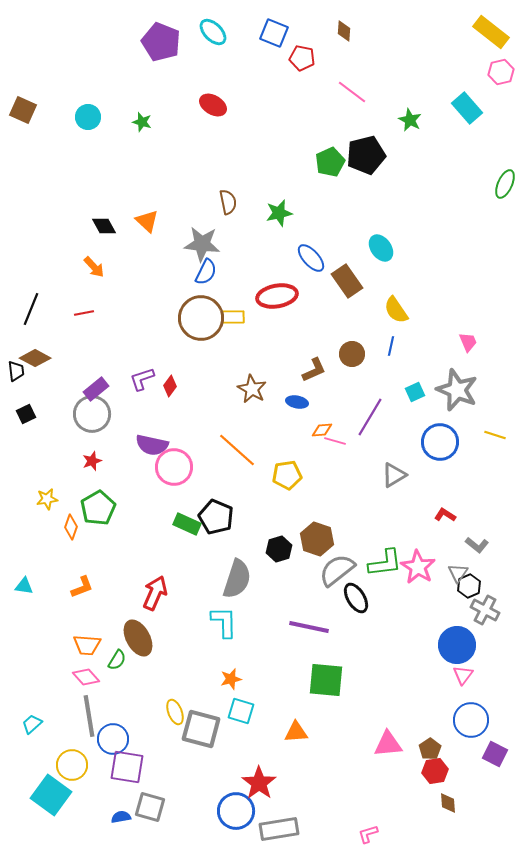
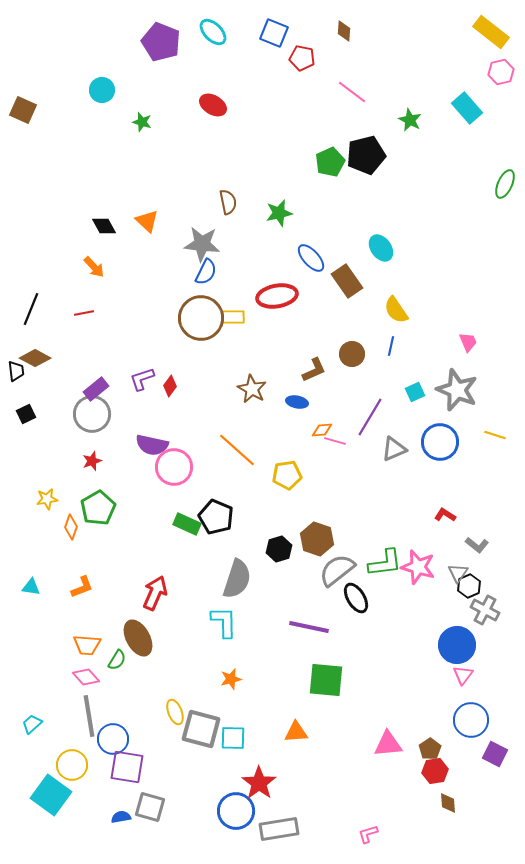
cyan circle at (88, 117): moved 14 px right, 27 px up
gray triangle at (394, 475): moved 26 px up; rotated 8 degrees clockwise
pink star at (418, 567): rotated 16 degrees counterclockwise
cyan triangle at (24, 586): moved 7 px right, 1 px down
cyan square at (241, 711): moved 8 px left, 27 px down; rotated 16 degrees counterclockwise
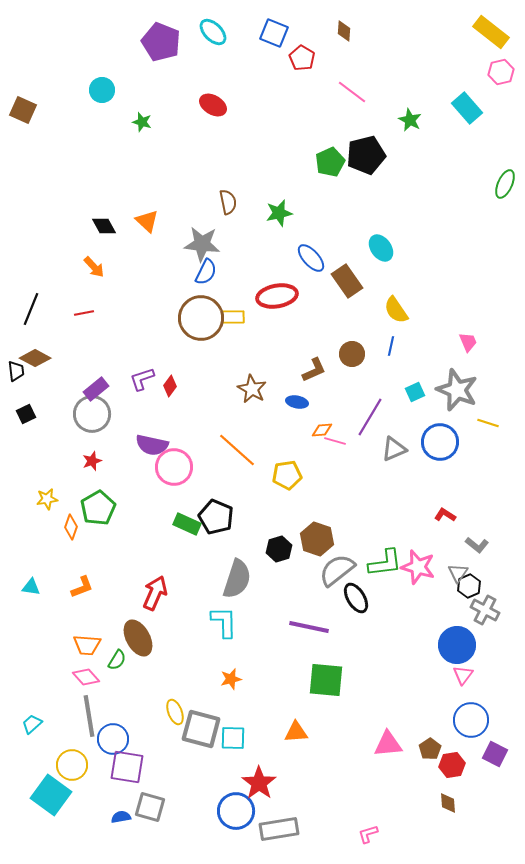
red pentagon at (302, 58): rotated 20 degrees clockwise
yellow line at (495, 435): moved 7 px left, 12 px up
red hexagon at (435, 771): moved 17 px right, 6 px up
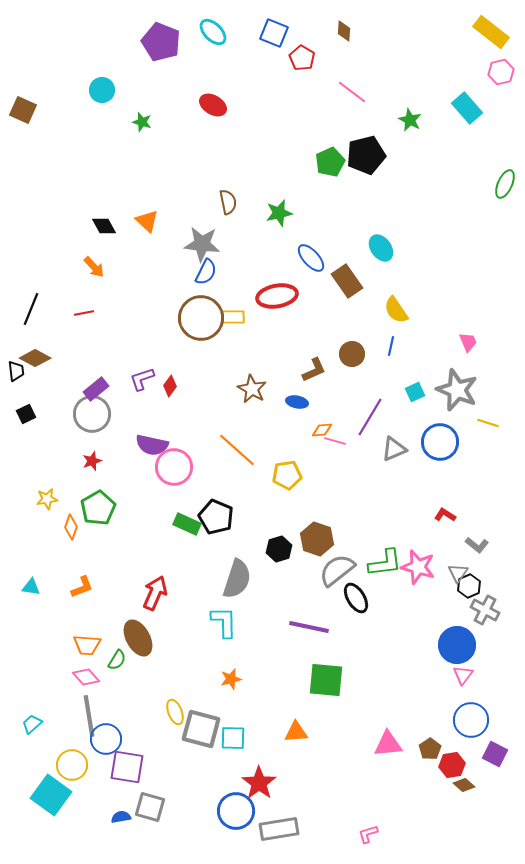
blue circle at (113, 739): moved 7 px left
brown diamond at (448, 803): moved 16 px right, 18 px up; rotated 45 degrees counterclockwise
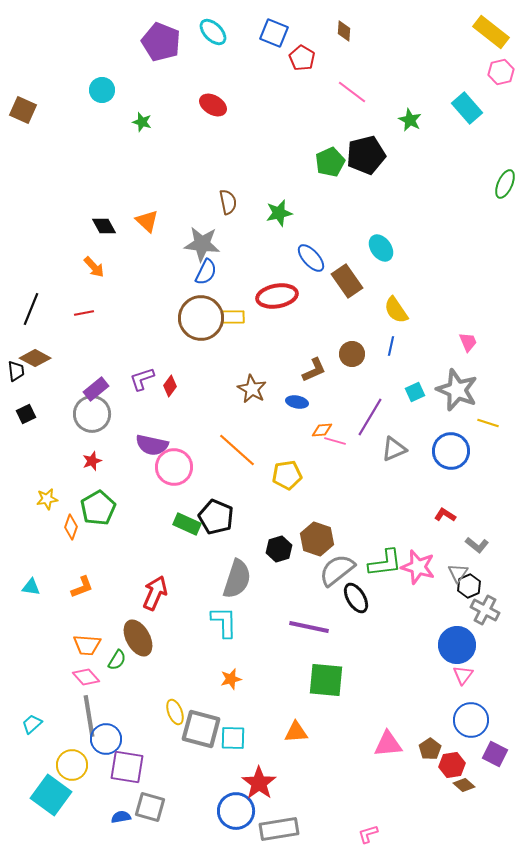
blue circle at (440, 442): moved 11 px right, 9 px down
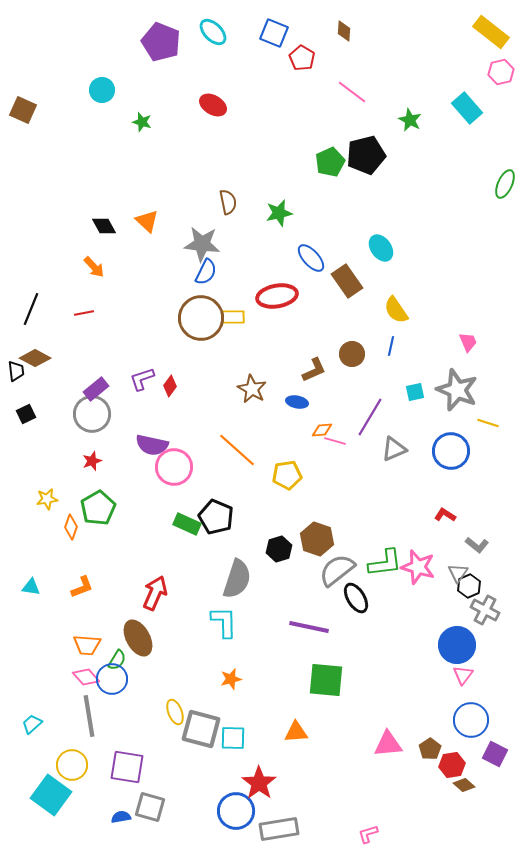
cyan square at (415, 392): rotated 12 degrees clockwise
blue circle at (106, 739): moved 6 px right, 60 px up
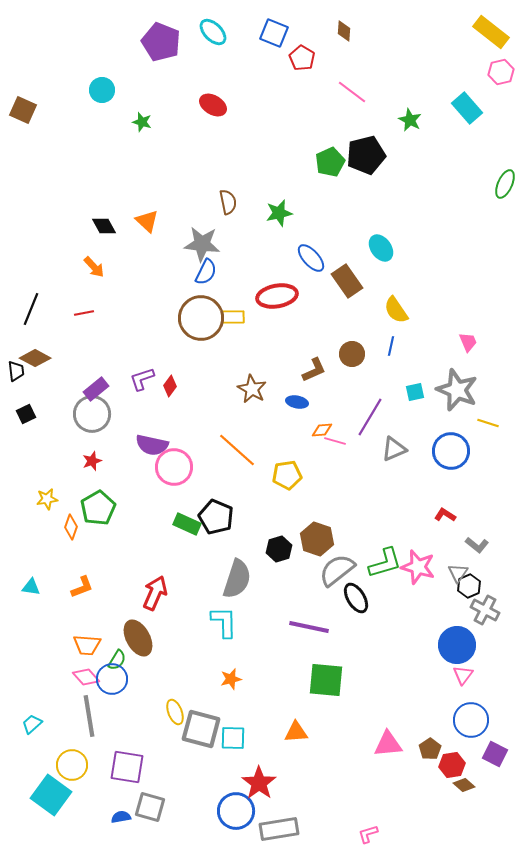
green L-shape at (385, 563): rotated 9 degrees counterclockwise
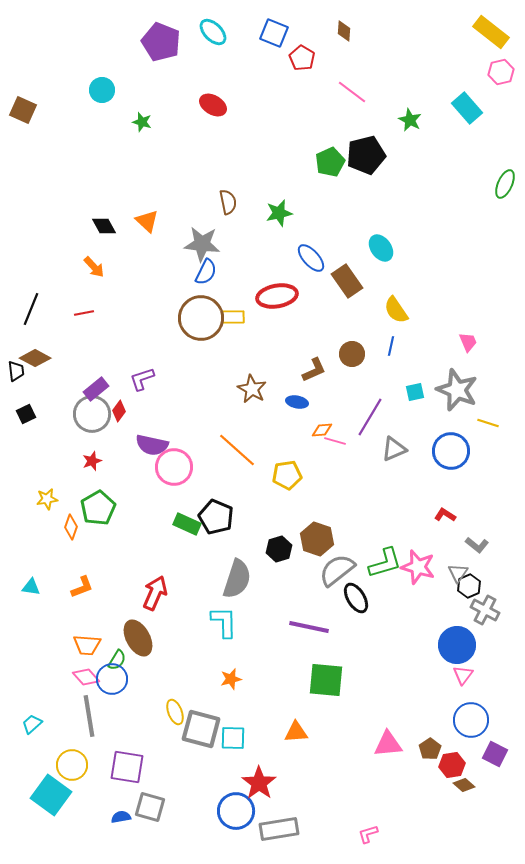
red diamond at (170, 386): moved 51 px left, 25 px down
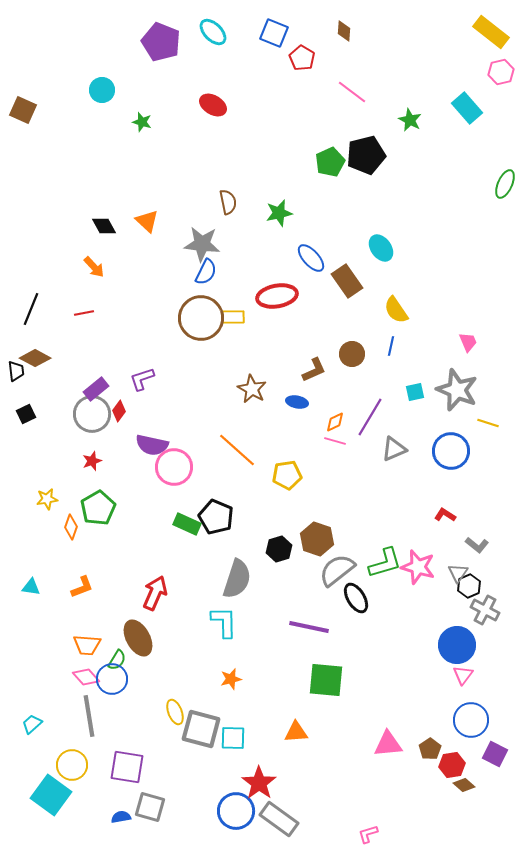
orange diamond at (322, 430): moved 13 px right, 8 px up; rotated 20 degrees counterclockwise
gray rectangle at (279, 829): moved 10 px up; rotated 45 degrees clockwise
